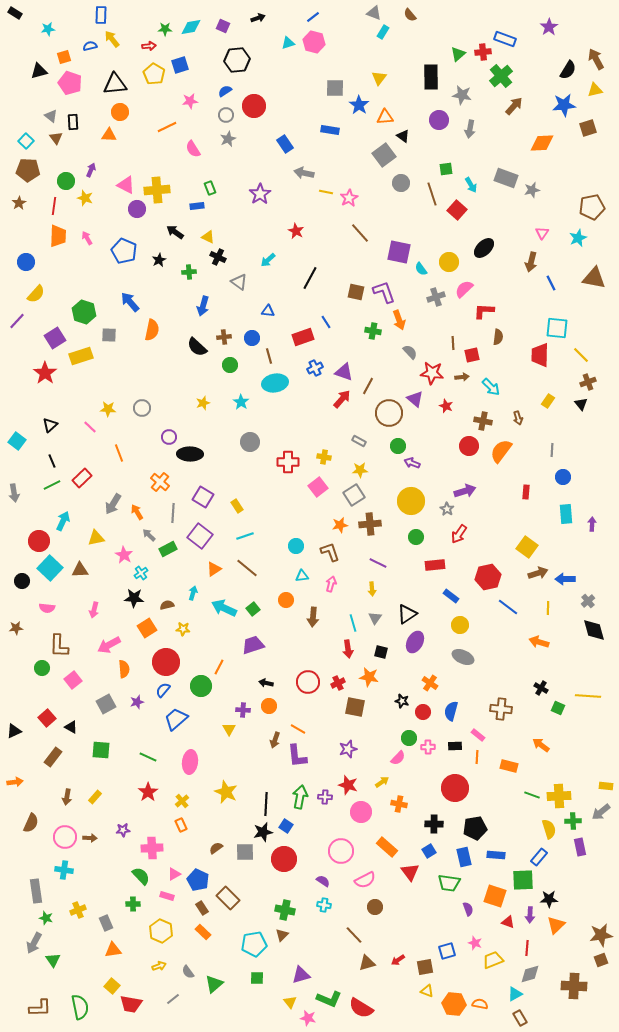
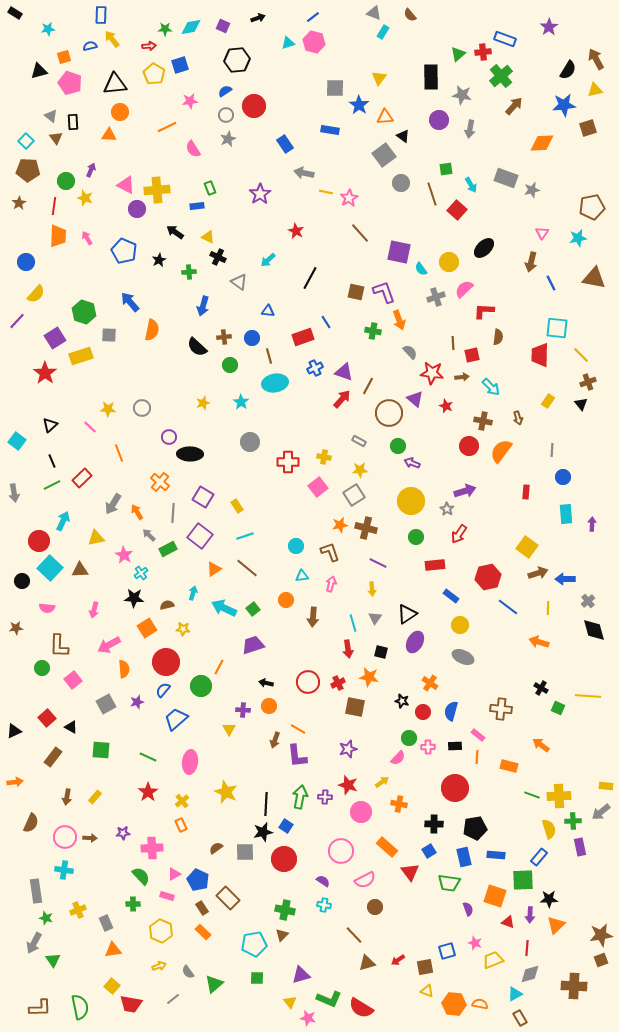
cyan star at (578, 238): rotated 12 degrees clockwise
brown cross at (370, 524): moved 4 px left, 4 px down; rotated 20 degrees clockwise
purple star at (123, 830): moved 3 px down
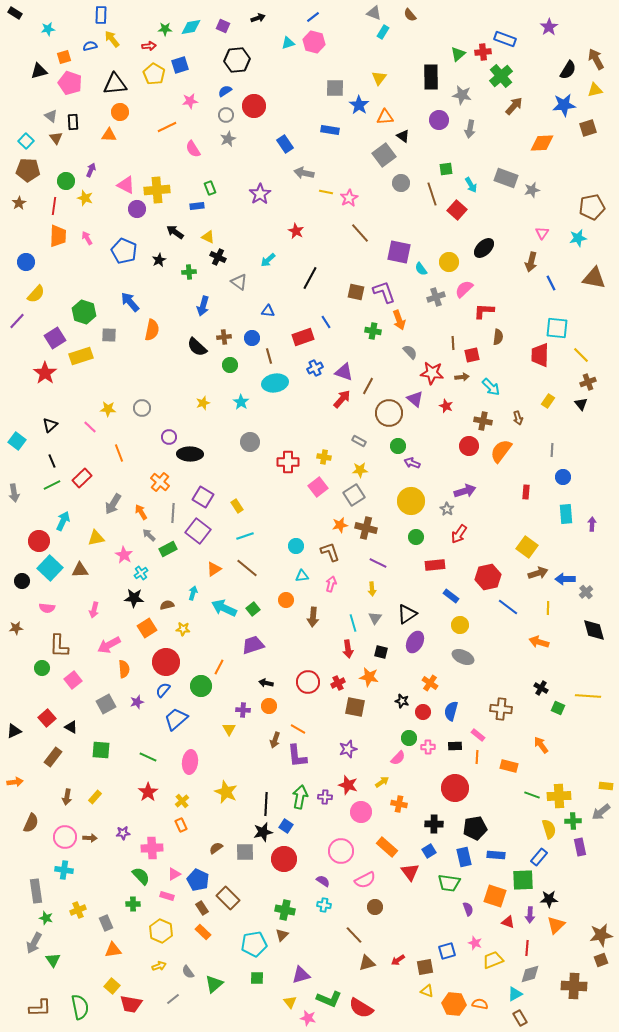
orange arrow at (137, 512): moved 4 px right
purple square at (200, 536): moved 2 px left, 5 px up
gray cross at (588, 601): moved 2 px left, 9 px up
orange arrow at (541, 745): rotated 18 degrees clockwise
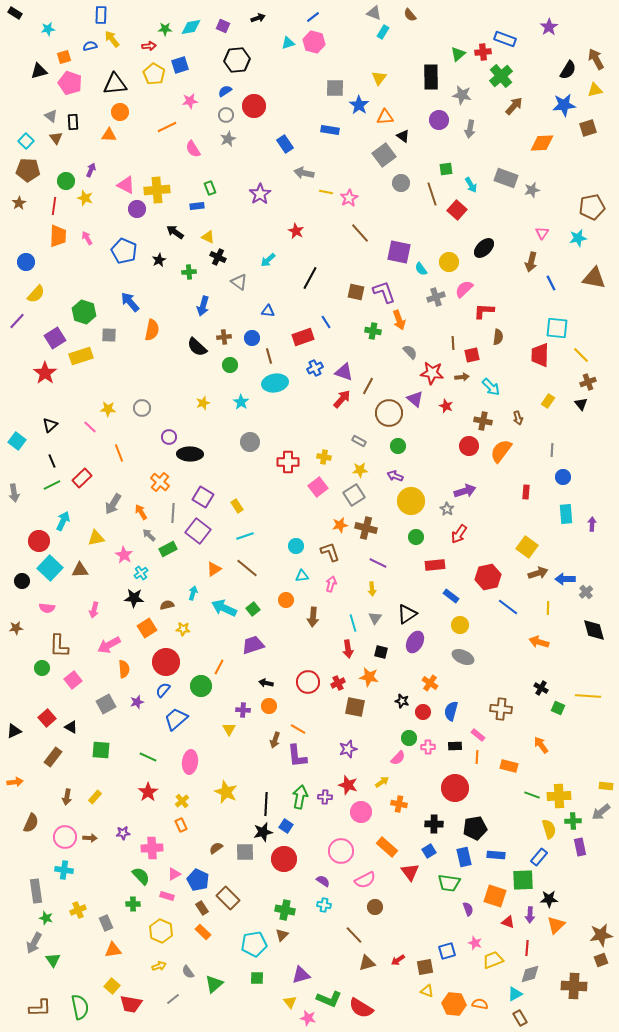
purple arrow at (412, 463): moved 17 px left, 13 px down
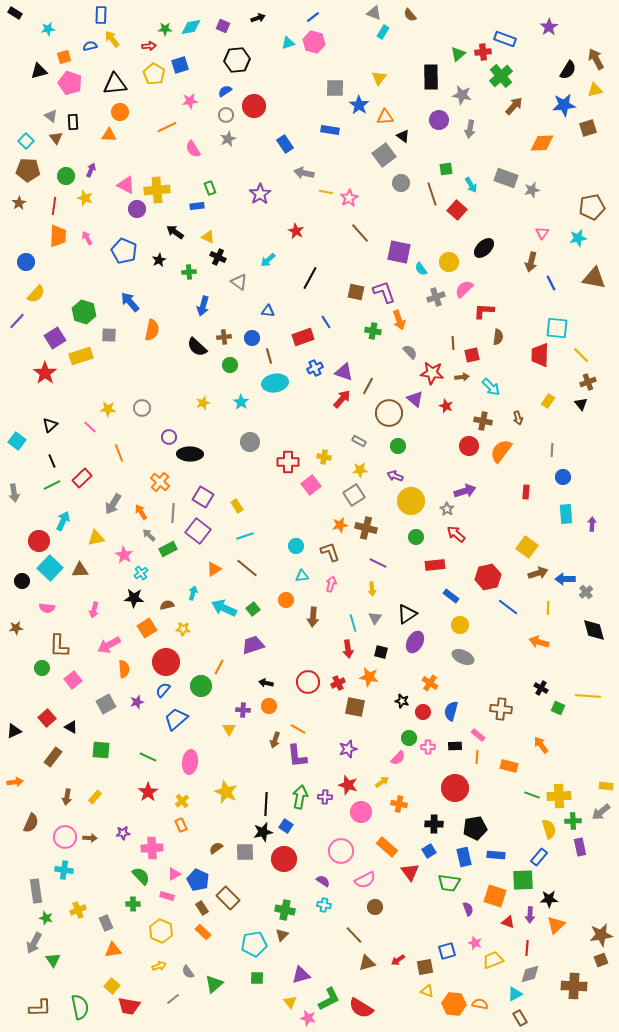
green circle at (66, 181): moved 5 px up
pink square at (318, 487): moved 7 px left, 2 px up
red arrow at (459, 534): moved 3 px left; rotated 96 degrees clockwise
green L-shape at (329, 999): rotated 50 degrees counterclockwise
red trapezoid at (131, 1004): moved 2 px left, 2 px down
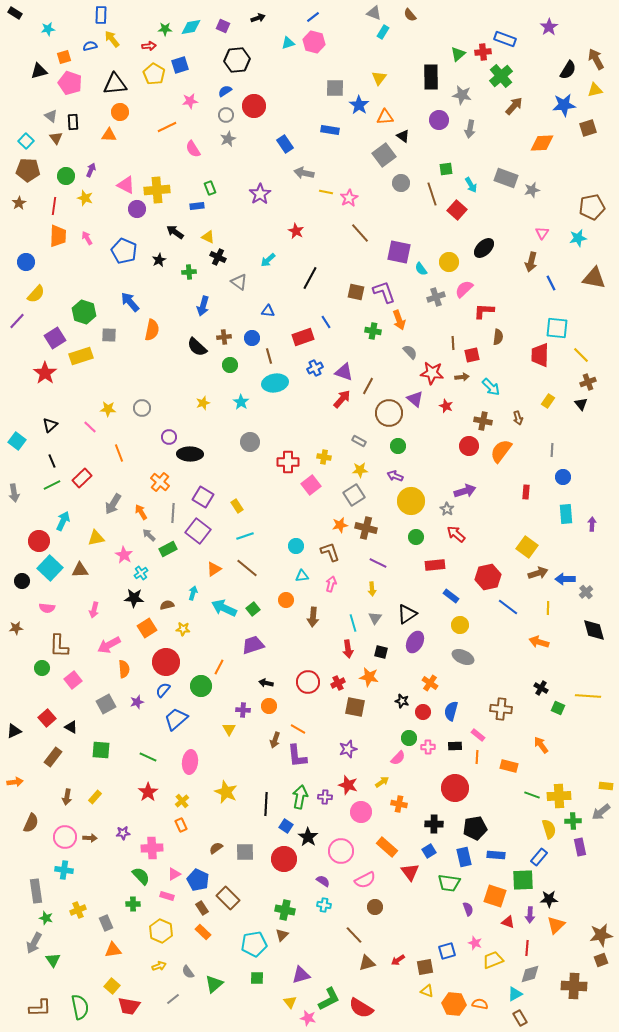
black star at (263, 832): moved 45 px right, 5 px down; rotated 24 degrees counterclockwise
